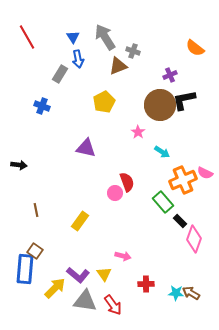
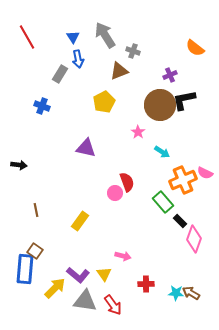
gray arrow: moved 2 px up
brown triangle: moved 1 px right, 5 px down
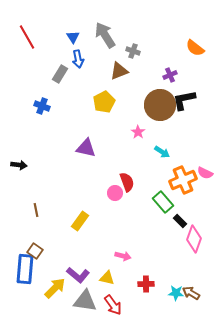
yellow triangle: moved 3 px right, 4 px down; rotated 42 degrees counterclockwise
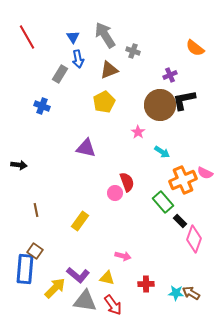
brown triangle: moved 10 px left, 1 px up
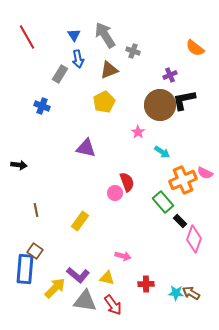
blue triangle: moved 1 px right, 2 px up
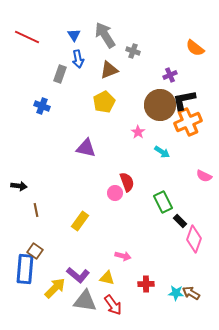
red line: rotated 35 degrees counterclockwise
gray rectangle: rotated 12 degrees counterclockwise
black arrow: moved 21 px down
pink semicircle: moved 1 px left, 3 px down
orange cross: moved 5 px right, 58 px up
green rectangle: rotated 15 degrees clockwise
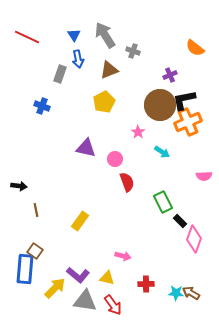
pink semicircle: rotated 28 degrees counterclockwise
pink circle: moved 34 px up
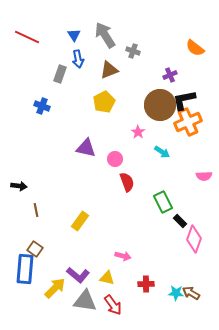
brown square: moved 2 px up
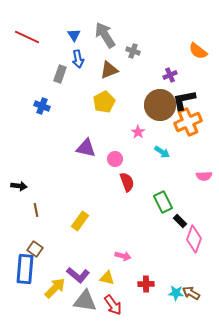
orange semicircle: moved 3 px right, 3 px down
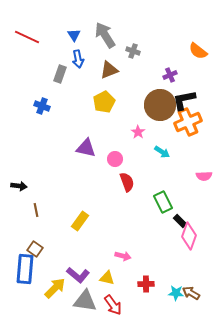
pink diamond: moved 5 px left, 3 px up
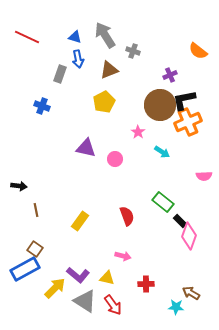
blue triangle: moved 1 px right, 2 px down; rotated 40 degrees counterclockwise
red semicircle: moved 34 px down
green rectangle: rotated 25 degrees counterclockwise
blue rectangle: rotated 56 degrees clockwise
cyan star: moved 14 px down
gray triangle: rotated 25 degrees clockwise
